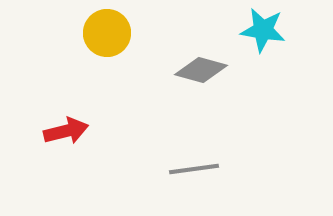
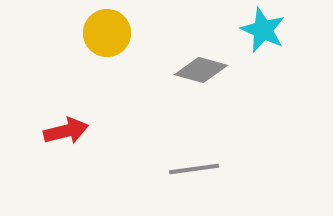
cyan star: rotated 15 degrees clockwise
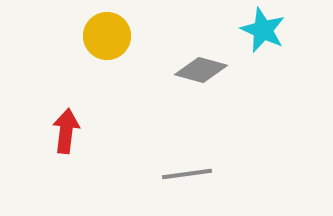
yellow circle: moved 3 px down
red arrow: rotated 69 degrees counterclockwise
gray line: moved 7 px left, 5 px down
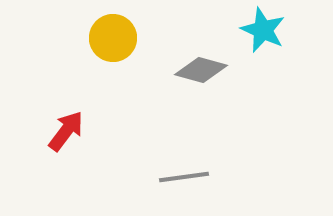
yellow circle: moved 6 px right, 2 px down
red arrow: rotated 30 degrees clockwise
gray line: moved 3 px left, 3 px down
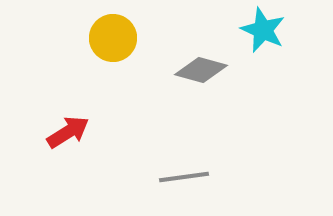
red arrow: moved 2 px right, 1 px down; rotated 21 degrees clockwise
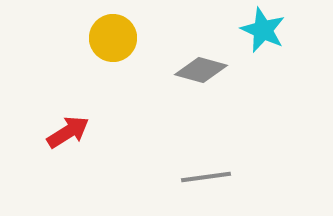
gray line: moved 22 px right
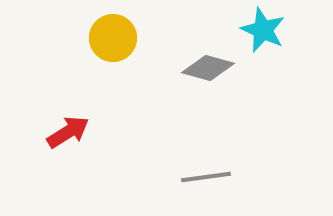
gray diamond: moved 7 px right, 2 px up
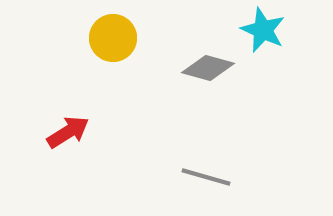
gray line: rotated 24 degrees clockwise
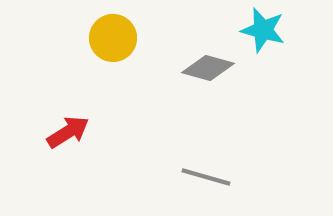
cyan star: rotated 9 degrees counterclockwise
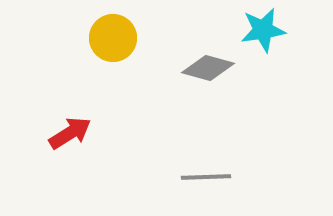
cyan star: rotated 24 degrees counterclockwise
red arrow: moved 2 px right, 1 px down
gray line: rotated 18 degrees counterclockwise
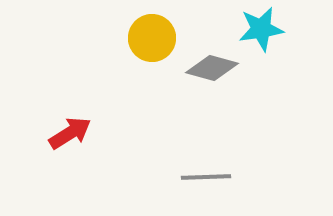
cyan star: moved 2 px left, 1 px up
yellow circle: moved 39 px right
gray diamond: moved 4 px right
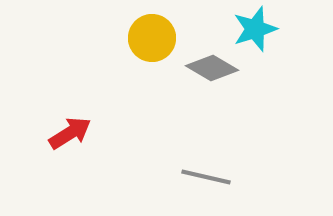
cyan star: moved 6 px left; rotated 9 degrees counterclockwise
gray diamond: rotated 15 degrees clockwise
gray line: rotated 15 degrees clockwise
